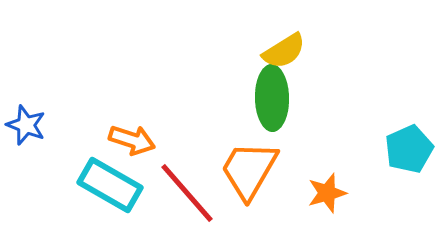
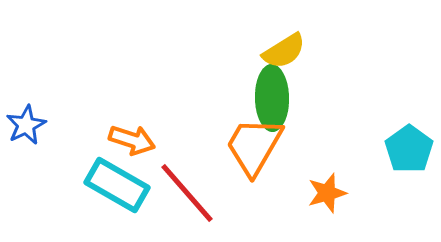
blue star: rotated 24 degrees clockwise
cyan pentagon: rotated 12 degrees counterclockwise
orange trapezoid: moved 5 px right, 24 px up
cyan rectangle: moved 7 px right
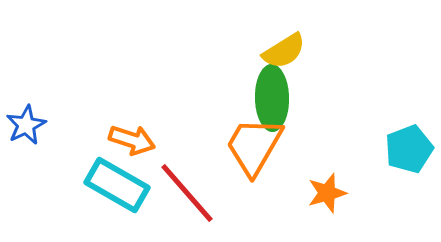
cyan pentagon: rotated 15 degrees clockwise
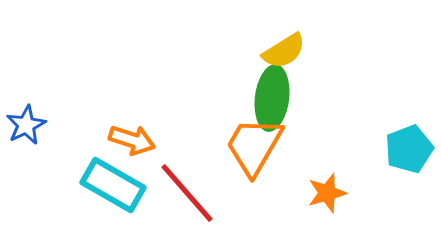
green ellipse: rotated 8 degrees clockwise
cyan rectangle: moved 4 px left
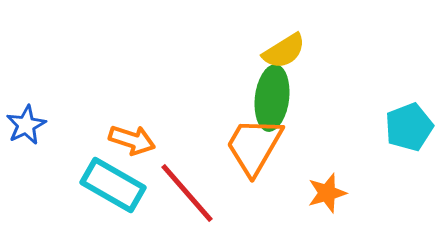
cyan pentagon: moved 22 px up
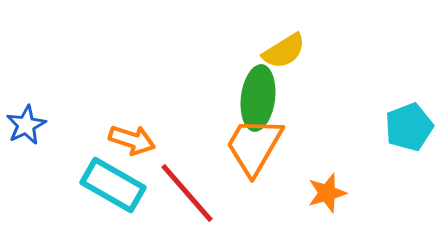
green ellipse: moved 14 px left
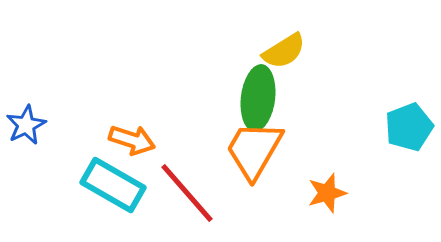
orange trapezoid: moved 4 px down
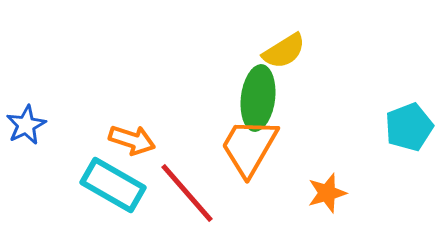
orange trapezoid: moved 5 px left, 3 px up
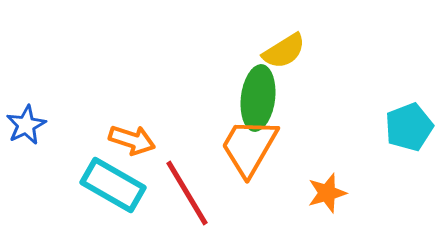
red line: rotated 10 degrees clockwise
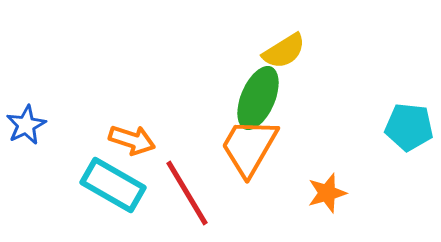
green ellipse: rotated 16 degrees clockwise
cyan pentagon: rotated 27 degrees clockwise
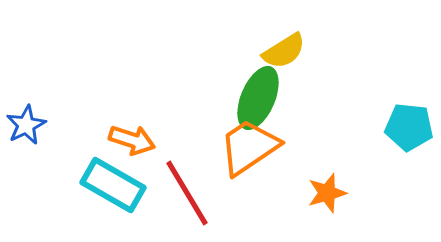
orange trapezoid: rotated 26 degrees clockwise
